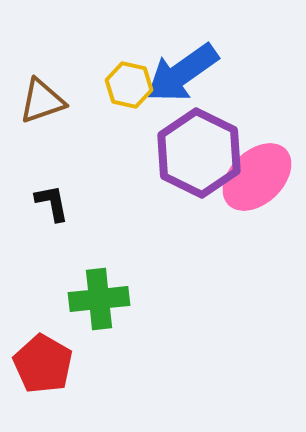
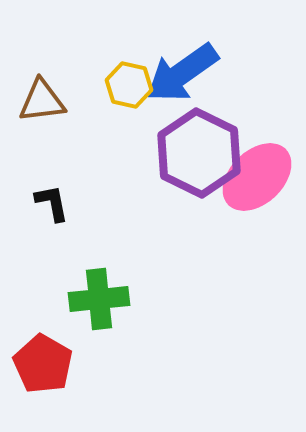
brown triangle: rotated 12 degrees clockwise
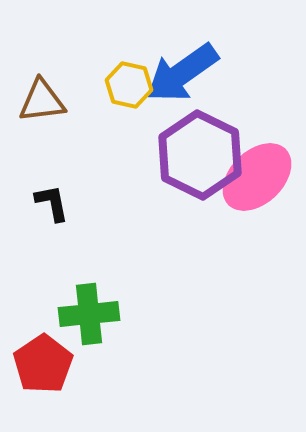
purple hexagon: moved 1 px right, 2 px down
green cross: moved 10 px left, 15 px down
red pentagon: rotated 8 degrees clockwise
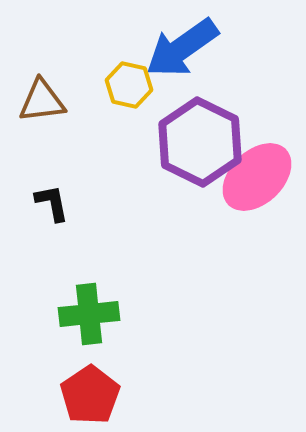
blue arrow: moved 25 px up
purple hexagon: moved 13 px up
red pentagon: moved 47 px right, 31 px down
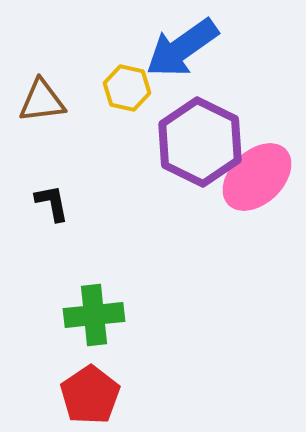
yellow hexagon: moved 2 px left, 3 px down
green cross: moved 5 px right, 1 px down
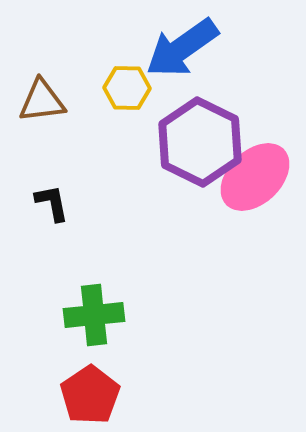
yellow hexagon: rotated 12 degrees counterclockwise
pink ellipse: moved 2 px left
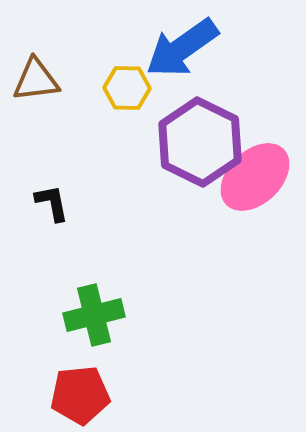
brown triangle: moved 6 px left, 21 px up
green cross: rotated 8 degrees counterclockwise
red pentagon: moved 10 px left; rotated 28 degrees clockwise
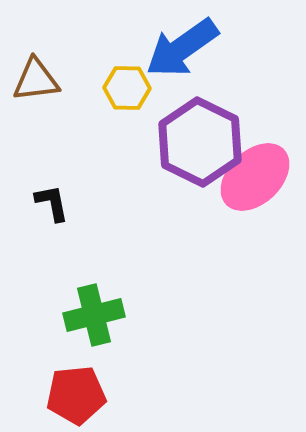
red pentagon: moved 4 px left
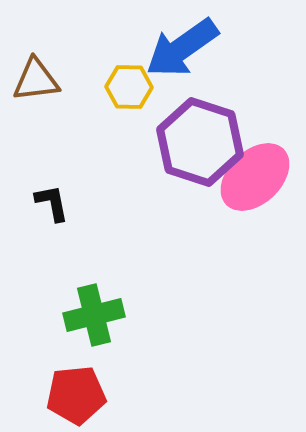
yellow hexagon: moved 2 px right, 1 px up
purple hexagon: rotated 8 degrees counterclockwise
